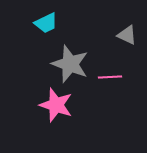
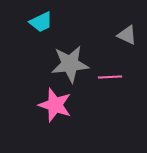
cyan trapezoid: moved 5 px left, 1 px up
gray star: rotated 27 degrees counterclockwise
pink star: moved 1 px left
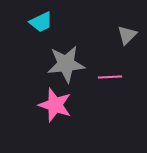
gray triangle: rotated 50 degrees clockwise
gray star: moved 4 px left
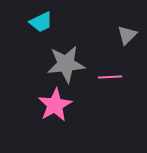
pink star: rotated 24 degrees clockwise
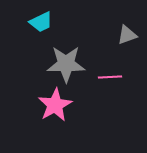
gray triangle: rotated 25 degrees clockwise
gray star: rotated 6 degrees clockwise
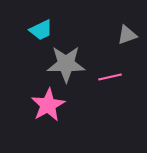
cyan trapezoid: moved 8 px down
pink line: rotated 10 degrees counterclockwise
pink star: moved 7 px left
